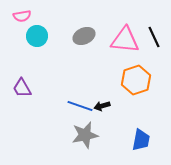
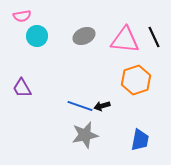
blue trapezoid: moved 1 px left
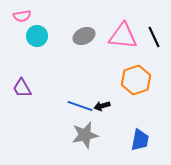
pink triangle: moved 2 px left, 4 px up
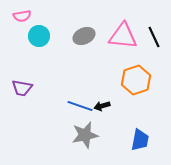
cyan circle: moved 2 px right
purple trapezoid: rotated 50 degrees counterclockwise
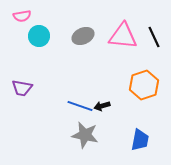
gray ellipse: moved 1 px left
orange hexagon: moved 8 px right, 5 px down
gray star: rotated 24 degrees clockwise
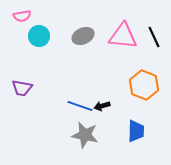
orange hexagon: rotated 20 degrees counterclockwise
blue trapezoid: moved 4 px left, 9 px up; rotated 10 degrees counterclockwise
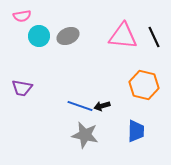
gray ellipse: moved 15 px left
orange hexagon: rotated 8 degrees counterclockwise
